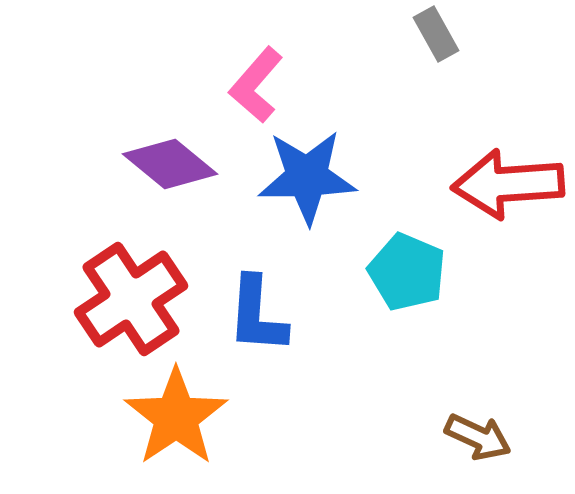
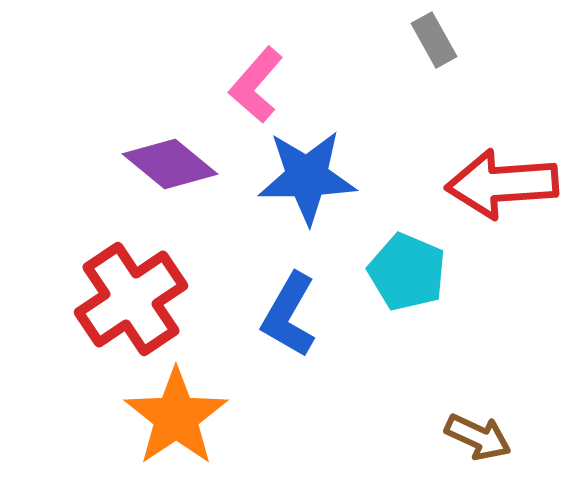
gray rectangle: moved 2 px left, 6 px down
red arrow: moved 6 px left
blue L-shape: moved 32 px right; rotated 26 degrees clockwise
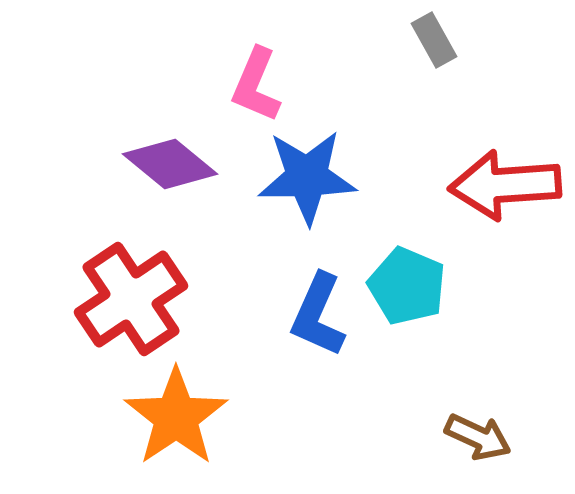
pink L-shape: rotated 18 degrees counterclockwise
red arrow: moved 3 px right, 1 px down
cyan pentagon: moved 14 px down
blue L-shape: moved 29 px right; rotated 6 degrees counterclockwise
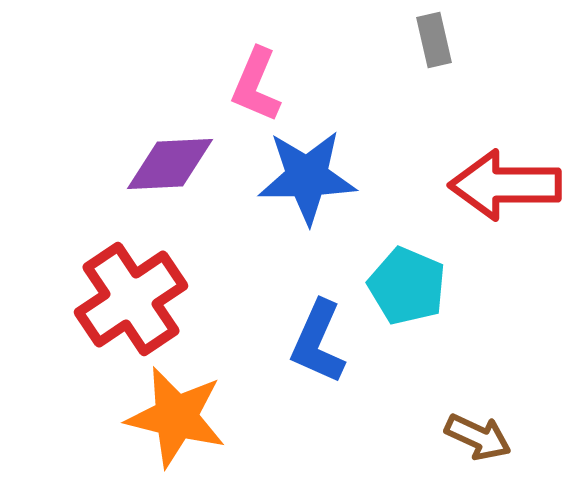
gray rectangle: rotated 16 degrees clockwise
purple diamond: rotated 42 degrees counterclockwise
red arrow: rotated 4 degrees clockwise
blue L-shape: moved 27 px down
orange star: rotated 24 degrees counterclockwise
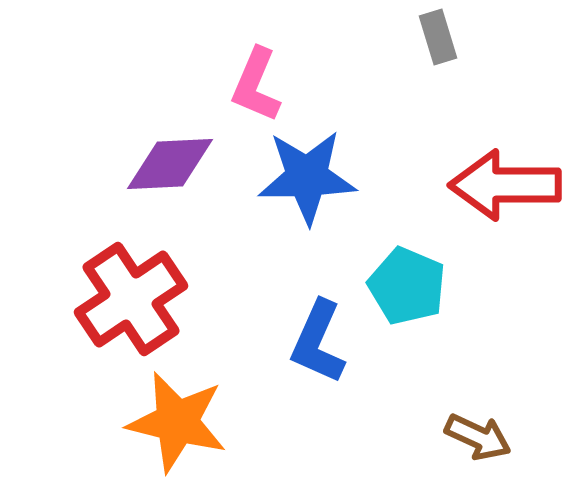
gray rectangle: moved 4 px right, 3 px up; rotated 4 degrees counterclockwise
orange star: moved 1 px right, 5 px down
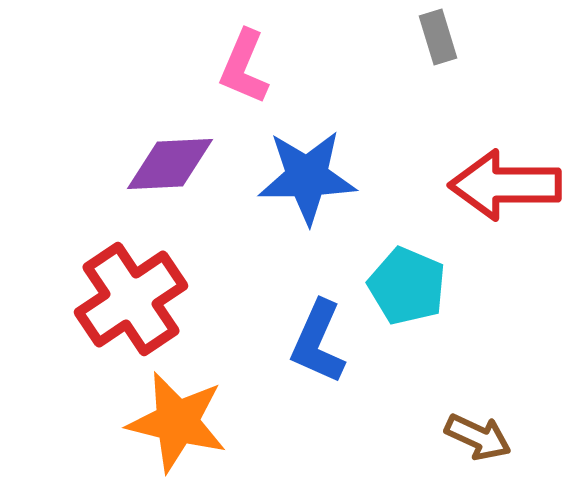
pink L-shape: moved 12 px left, 18 px up
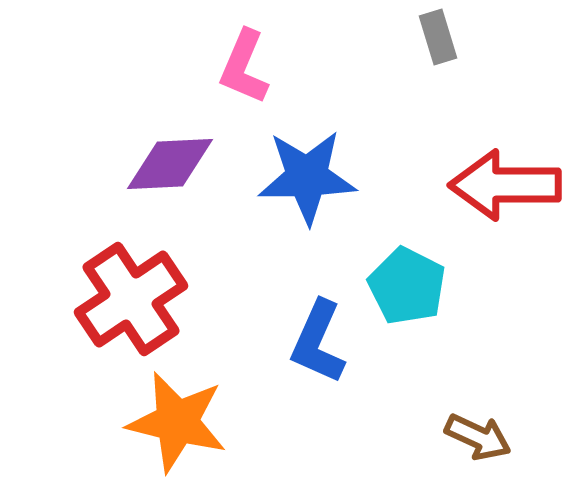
cyan pentagon: rotated 4 degrees clockwise
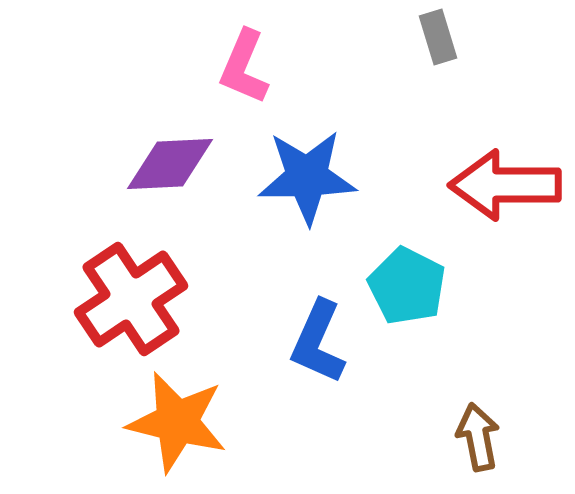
brown arrow: rotated 126 degrees counterclockwise
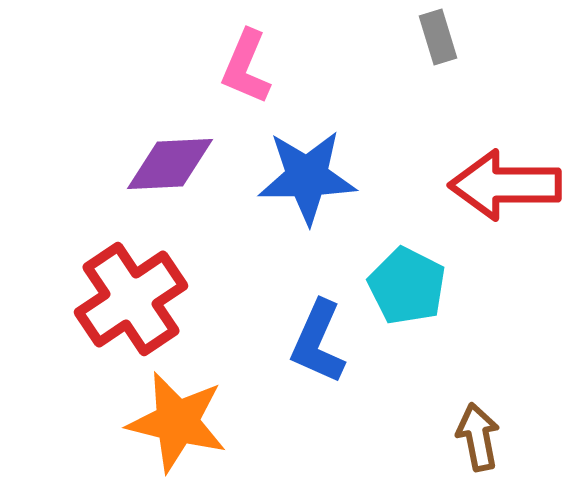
pink L-shape: moved 2 px right
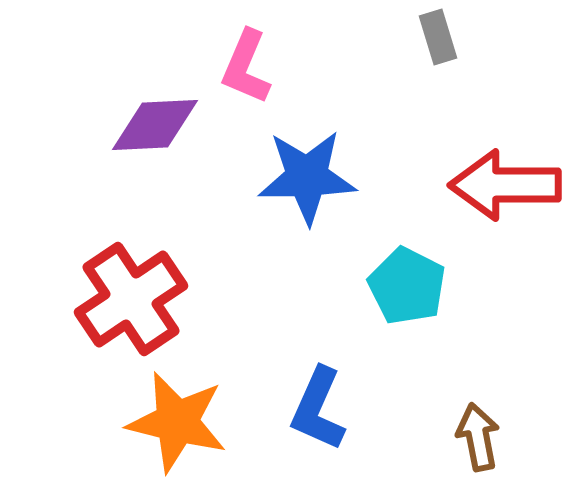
purple diamond: moved 15 px left, 39 px up
blue L-shape: moved 67 px down
